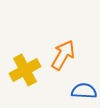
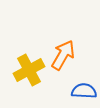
yellow cross: moved 4 px right
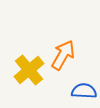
yellow cross: rotated 12 degrees counterclockwise
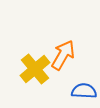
yellow cross: moved 6 px right, 1 px up
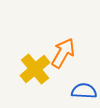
orange arrow: moved 2 px up
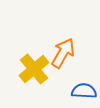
yellow cross: moved 1 px left
